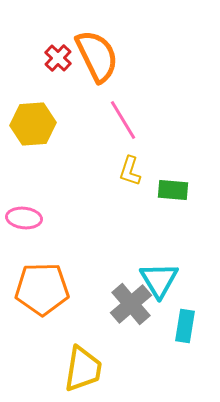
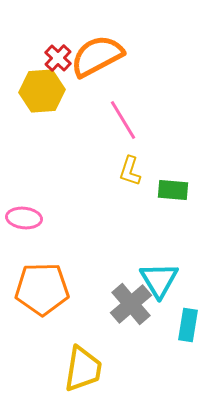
orange semicircle: rotated 92 degrees counterclockwise
yellow hexagon: moved 9 px right, 33 px up
cyan rectangle: moved 3 px right, 1 px up
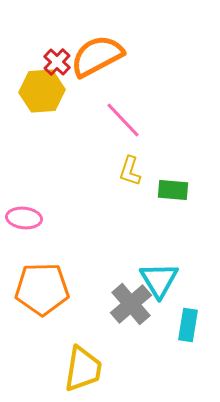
red cross: moved 1 px left, 4 px down
pink line: rotated 12 degrees counterclockwise
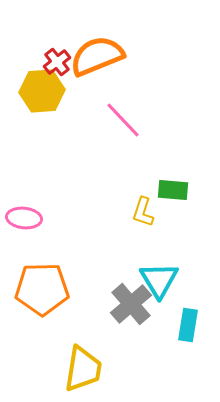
orange semicircle: rotated 6 degrees clockwise
red cross: rotated 8 degrees clockwise
yellow L-shape: moved 13 px right, 41 px down
